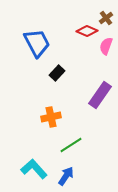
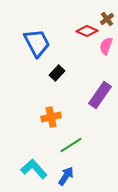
brown cross: moved 1 px right, 1 px down
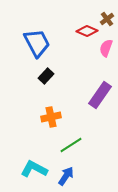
pink semicircle: moved 2 px down
black rectangle: moved 11 px left, 3 px down
cyan L-shape: rotated 20 degrees counterclockwise
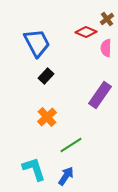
red diamond: moved 1 px left, 1 px down
pink semicircle: rotated 18 degrees counterclockwise
orange cross: moved 4 px left; rotated 30 degrees counterclockwise
cyan L-shape: rotated 44 degrees clockwise
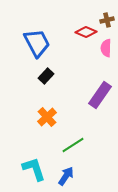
brown cross: moved 1 px down; rotated 24 degrees clockwise
green line: moved 2 px right
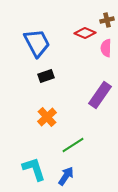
red diamond: moved 1 px left, 1 px down
black rectangle: rotated 28 degrees clockwise
